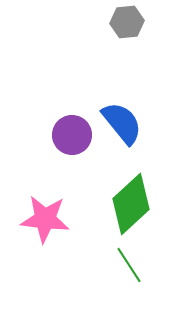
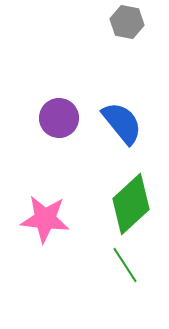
gray hexagon: rotated 16 degrees clockwise
purple circle: moved 13 px left, 17 px up
green line: moved 4 px left
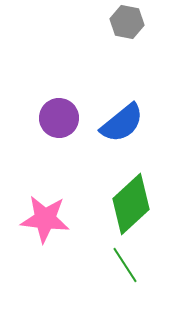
blue semicircle: rotated 90 degrees clockwise
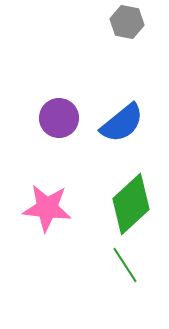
pink star: moved 2 px right, 11 px up
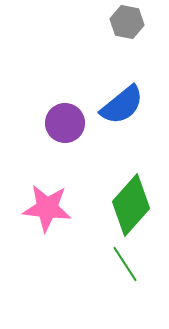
purple circle: moved 6 px right, 5 px down
blue semicircle: moved 18 px up
green diamond: moved 1 px down; rotated 6 degrees counterclockwise
green line: moved 1 px up
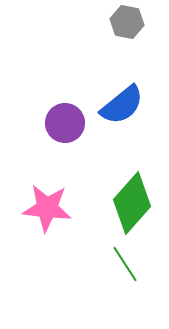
green diamond: moved 1 px right, 2 px up
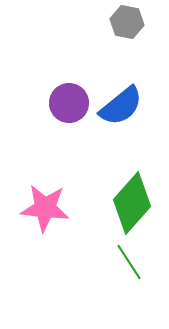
blue semicircle: moved 1 px left, 1 px down
purple circle: moved 4 px right, 20 px up
pink star: moved 2 px left
green line: moved 4 px right, 2 px up
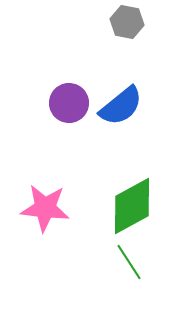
green diamond: moved 3 px down; rotated 20 degrees clockwise
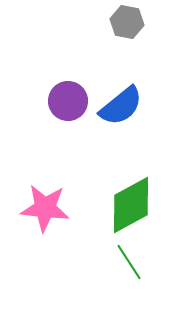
purple circle: moved 1 px left, 2 px up
green diamond: moved 1 px left, 1 px up
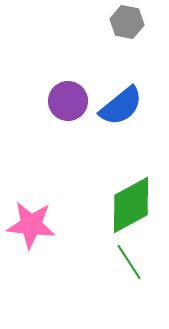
pink star: moved 14 px left, 17 px down
